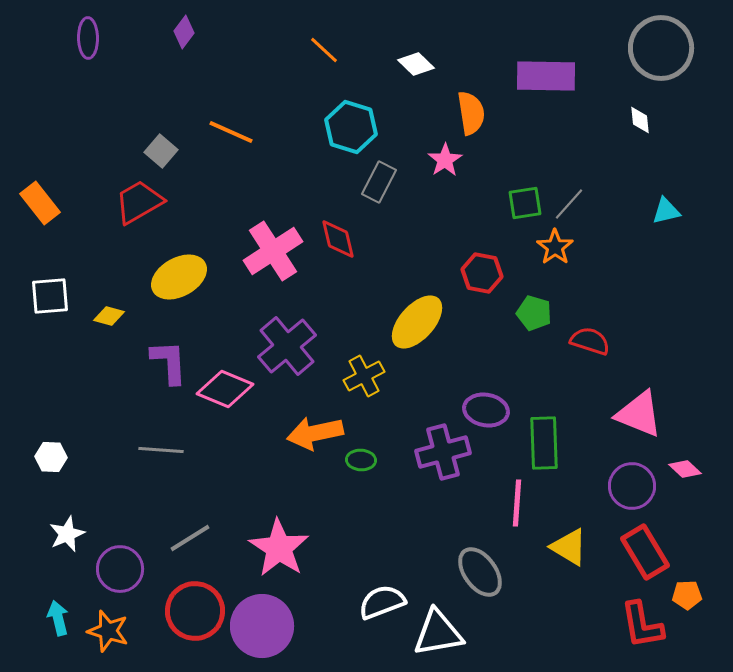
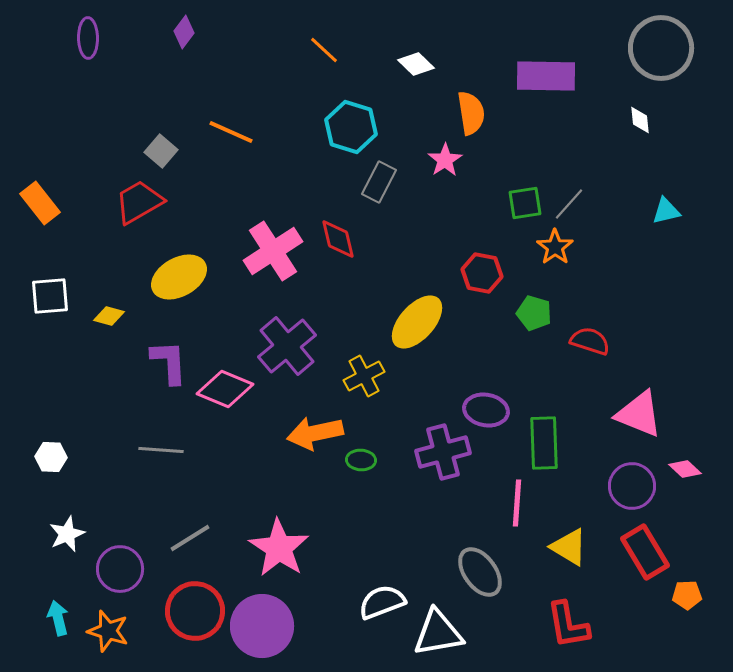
red L-shape at (642, 625): moved 74 px left
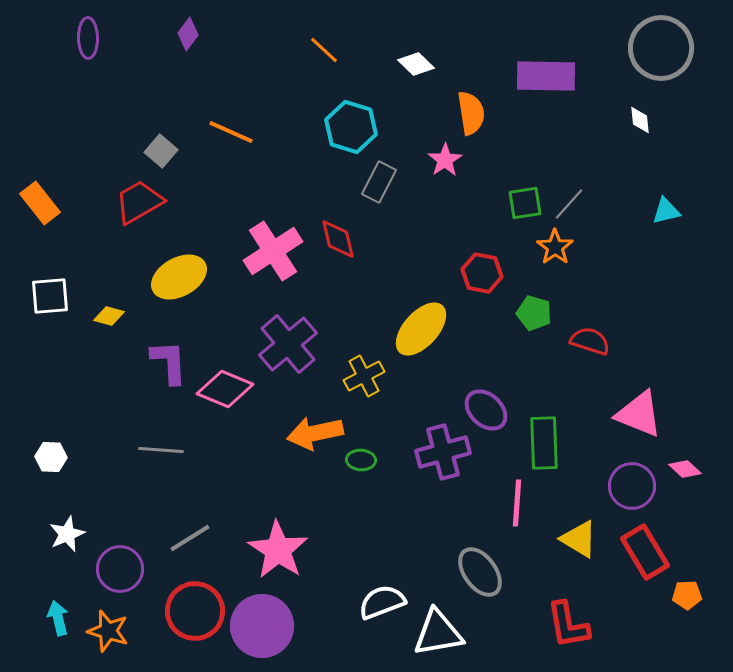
purple diamond at (184, 32): moved 4 px right, 2 px down
yellow ellipse at (417, 322): moved 4 px right, 7 px down
purple cross at (287, 346): moved 1 px right, 2 px up
purple ellipse at (486, 410): rotated 33 degrees clockwise
yellow triangle at (569, 547): moved 10 px right, 8 px up
pink star at (279, 548): moved 1 px left, 2 px down
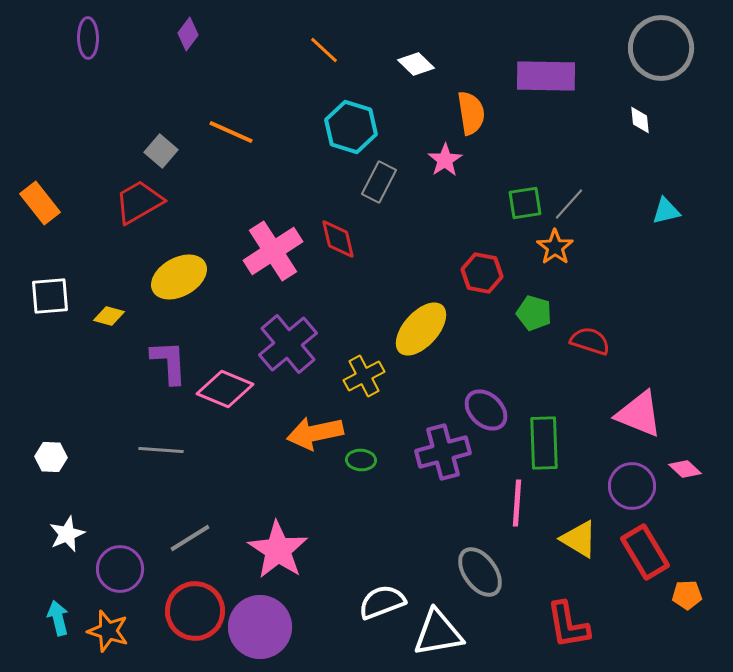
purple circle at (262, 626): moved 2 px left, 1 px down
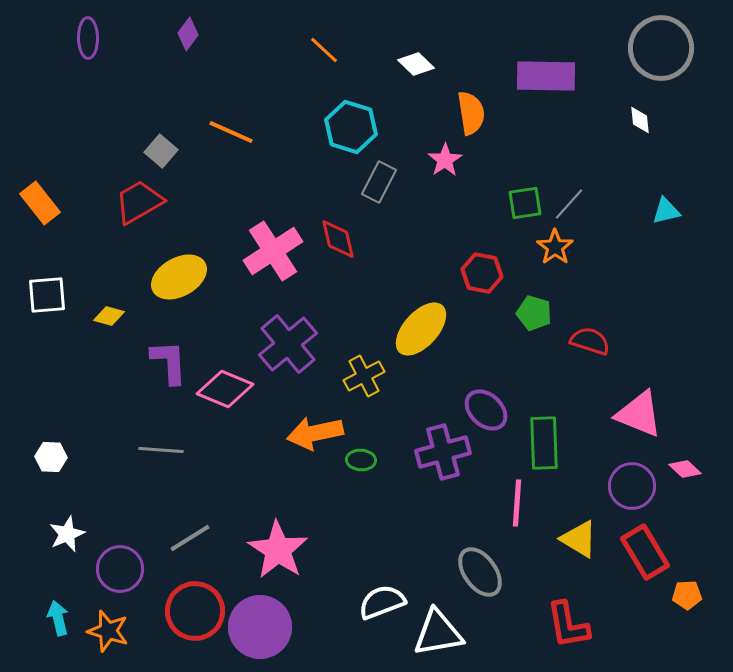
white square at (50, 296): moved 3 px left, 1 px up
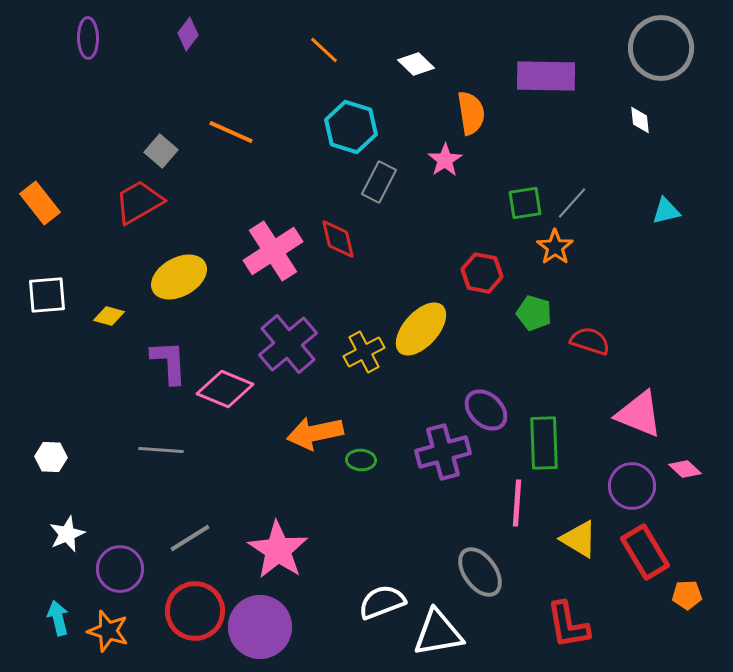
gray line at (569, 204): moved 3 px right, 1 px up
yellow cross at (364, 376): moved 24 px up
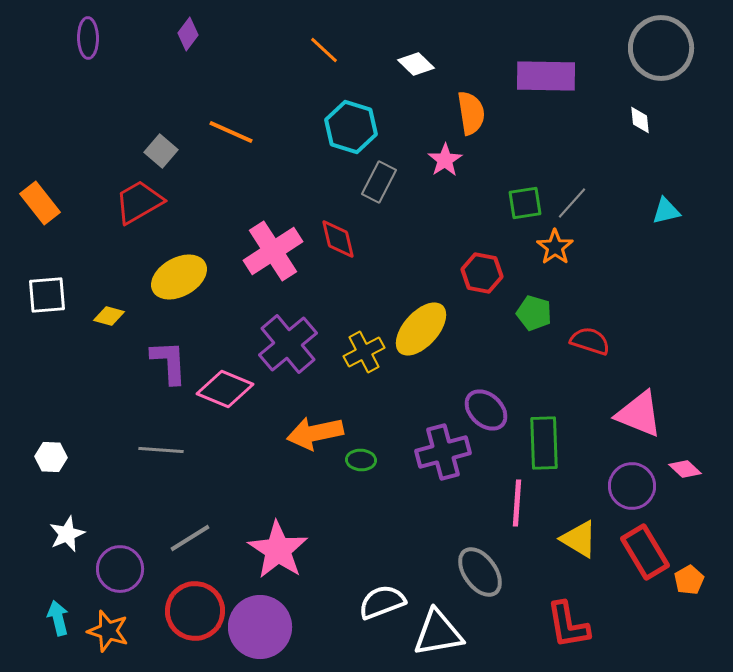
orange pentagon at (687, 595): moved 2 px right, 15 px up; rotated 28 degrees counterclockwise
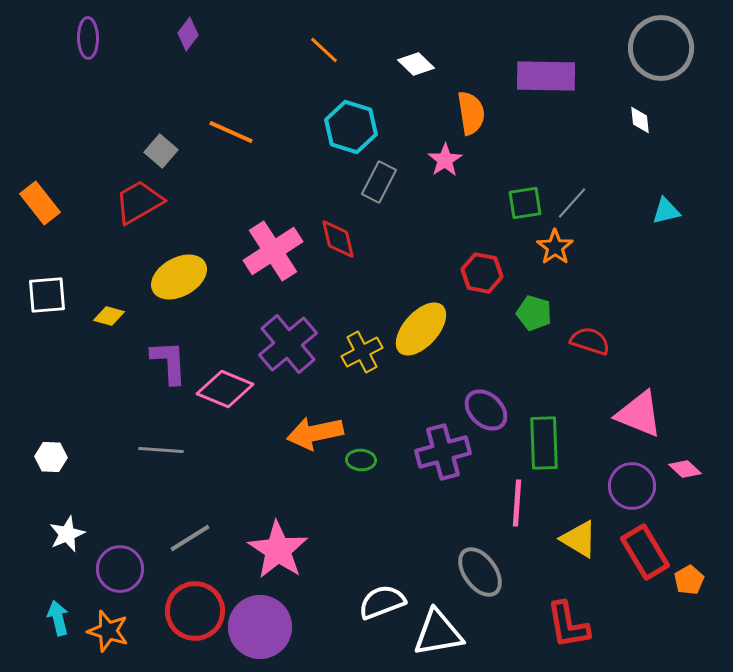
yellow cross at (364, 352): moved 2 px left
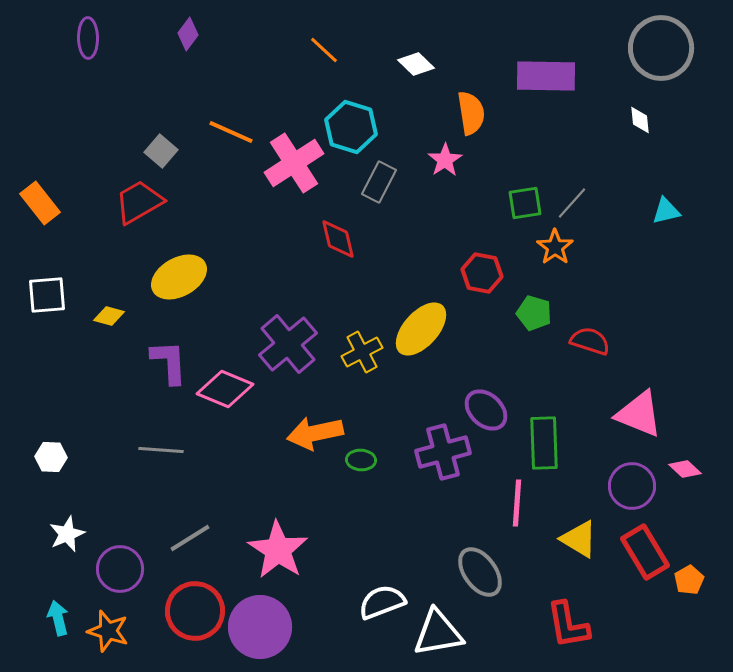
pink cross at (273, 251): moved 21 px right, 88 px up
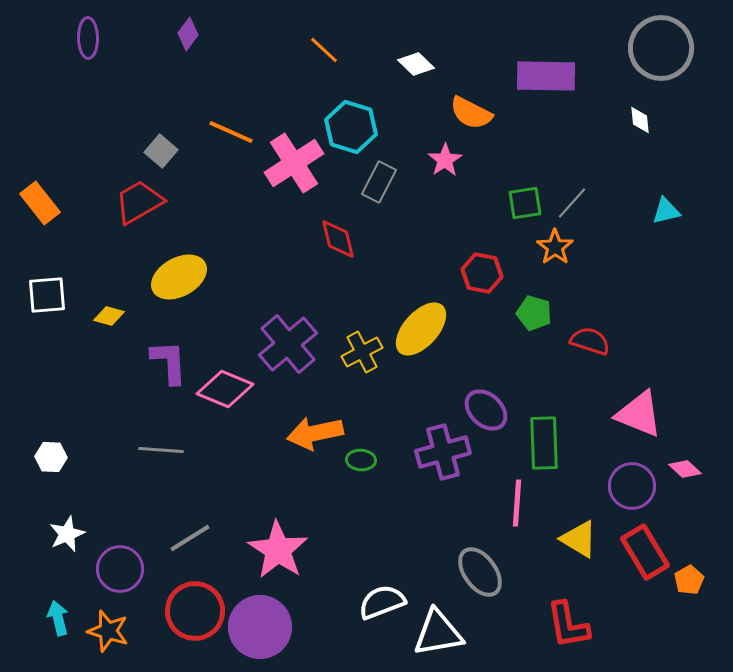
orange semicircle at (471, 113): rotated 126 degrees clockwise
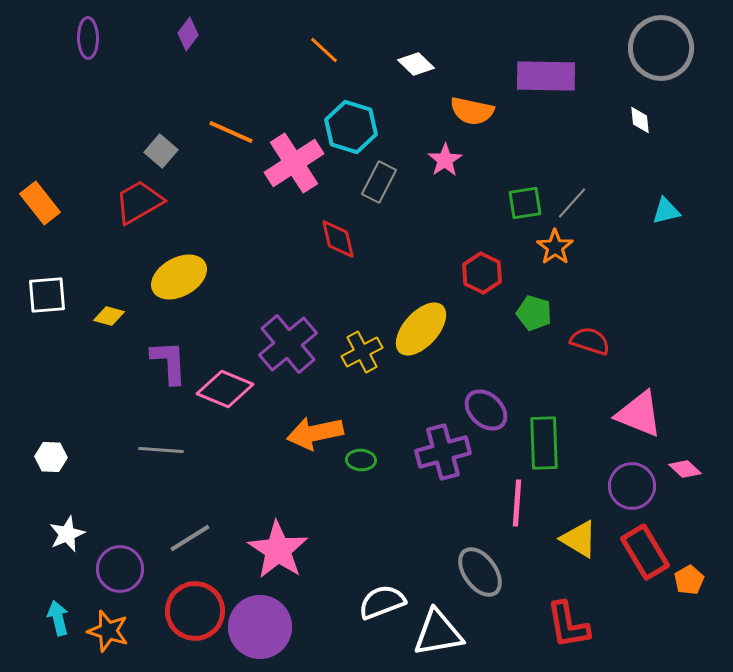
orange semicircle at (471, 113): moved 1 px right, 2 px up; rotated 15 degrees counterclockwise
red hexagon at (482, 273): rotated 15 degrees clockwise
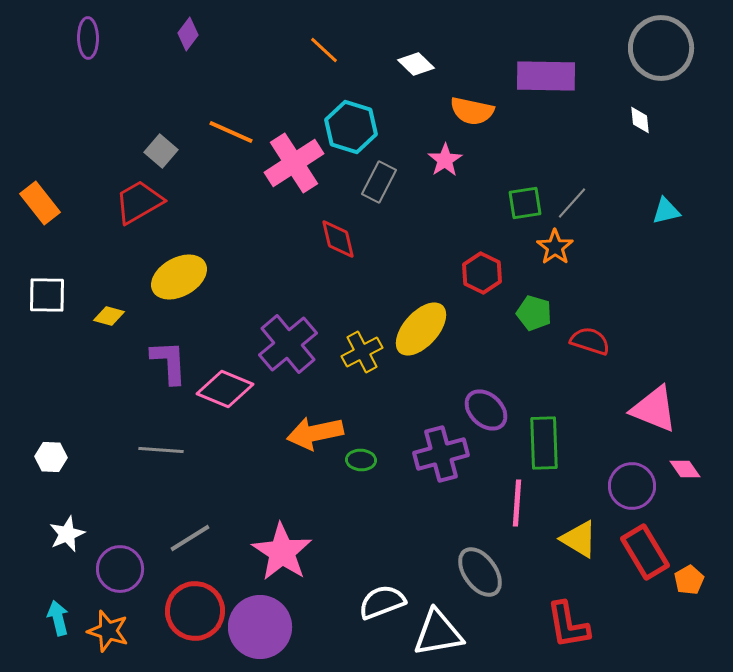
white square at (47, 295): rotated 6 degrees clockwise
pink triangle at (639, 414): moved 15 px right, 5 px up
purple cross at (443, 452): moved 2 px left, 2 px down
pink diamond at (685, 469): rotated 12 degrees clockwise
pink star at (278, 550): moved 4 px right, 2 px down
